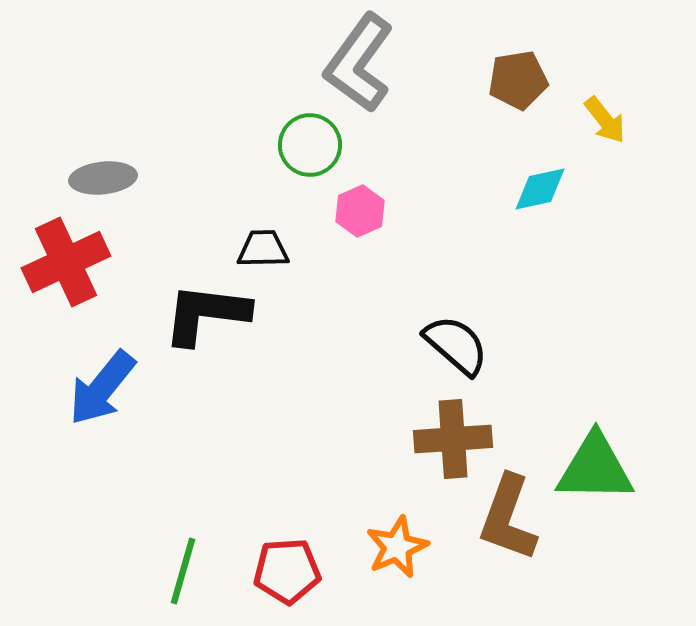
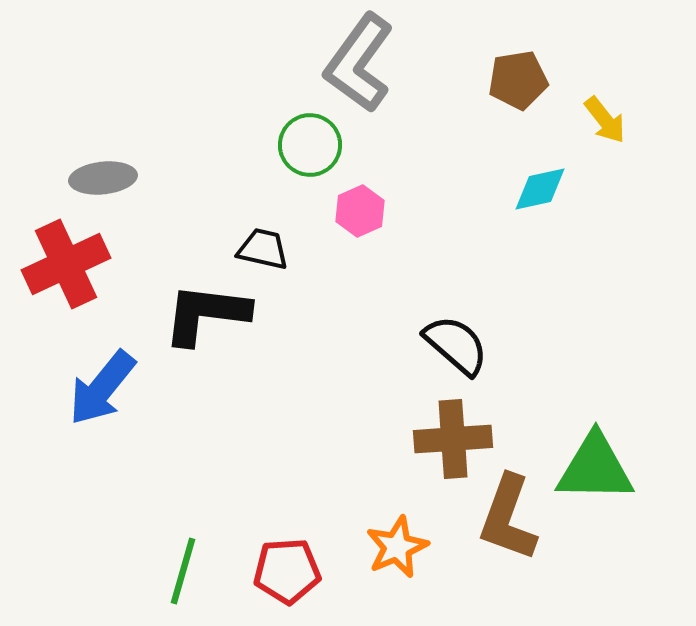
black trapezoid: rotated 14 degrees clockwise
red cross: moved 2 px down
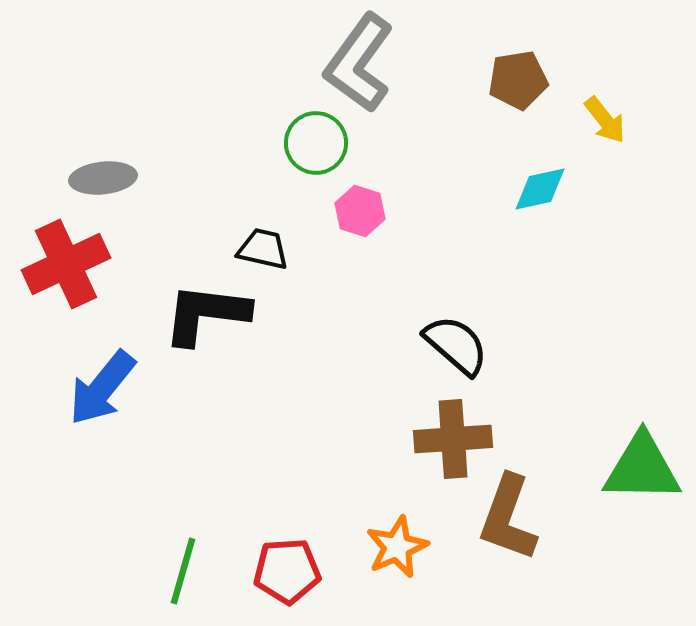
green circle: moved 6 px right, 2 px up
pink hexagon: rotated 18 degrees counterclockwise
green triangle: moved 47 px right
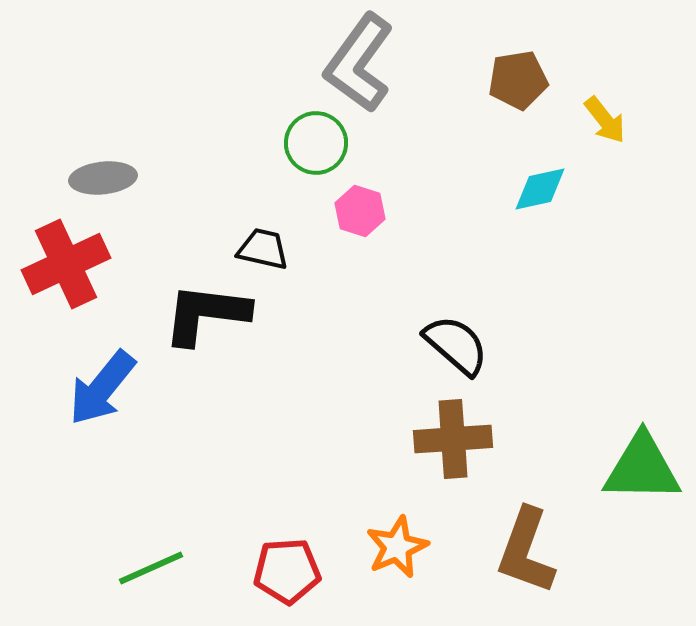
brown L-shape: moved 18 px right, 33 px down
green line: moved 32 px left, 3 px up; rotated 50 degrees clockwise
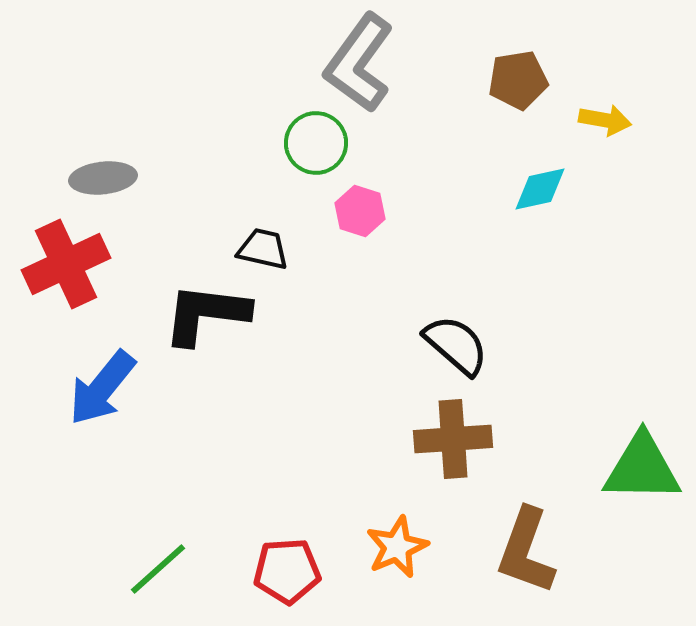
yellow arrow: rotated 42 degrees counterclockwise
green line: moved 7 px right, 1 px down; rotated 18 degrees counterclockwise
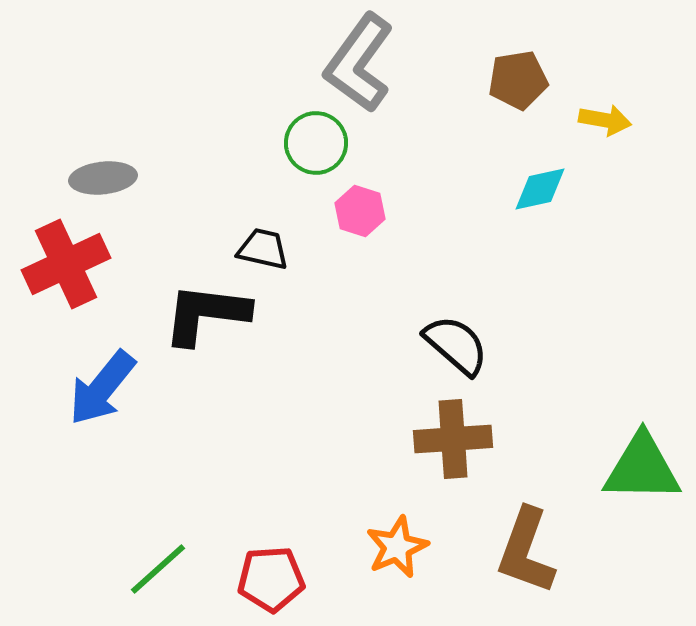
red pentagon: moved 16 px left, 8 px down
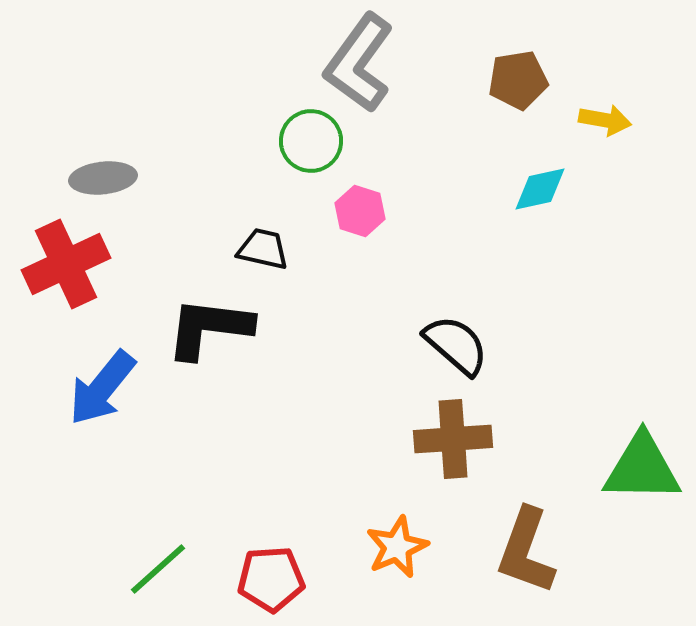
green circle: moved 5 px left, 2 px up
black L-shape: moved 3 px right, 14 px down
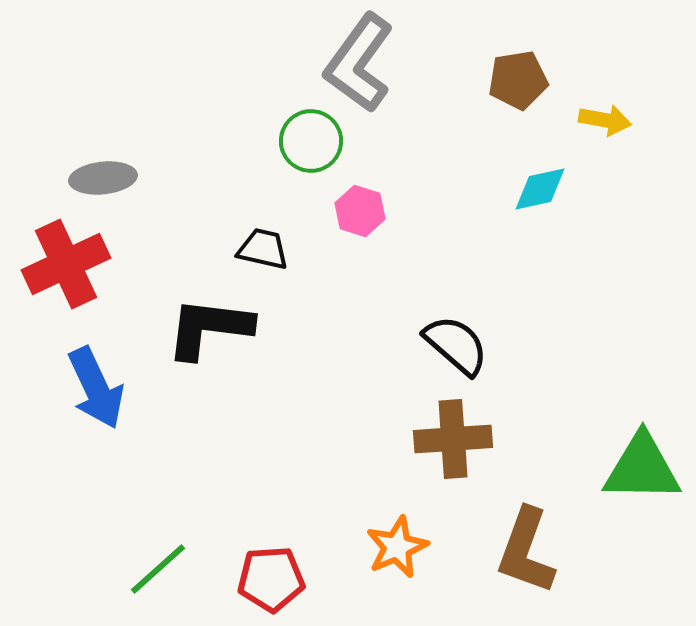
blue arrow: moved 6 px left; rotated 64 degrees counterclockwise
